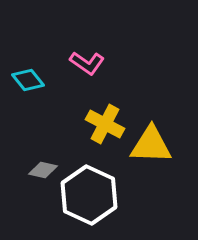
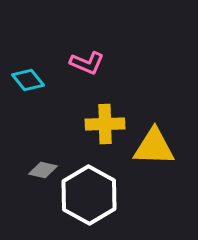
pink L-shape: rotated 12 degrees counterclockwise
yellow cross: rotated 30 degrees counterclockwise
yellow triangle: moved 3 px right, 2 px down
white hexagon: rotated 4 degrees clockwise
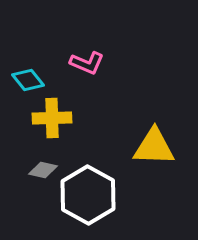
yellow cross: moved 53 px left, 6 px up
white hexagon: moved 1 px left
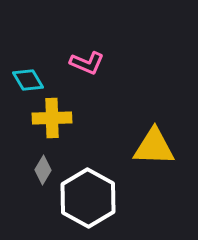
cyan diamond: rotated 8 degrees clockwise
gray diamond: rotated 72 degrees counterclockwise
white hexagon: moved 3 px down
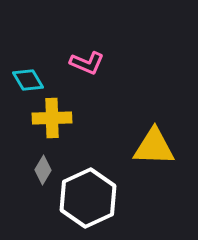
white hexagon: rotated 6 degrees clockwise
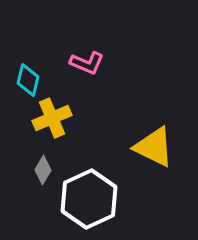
cyan diamond: rotated 44 degrees clockwise
yellow cross: rotated 21 degrees counterclockwise
yellow triangle: rotated 24 degrees clockwise
white hexagon: moved 1 px right, 1 px down
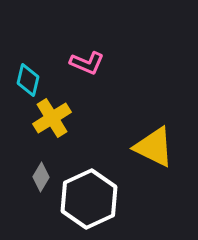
yellow cross: rotated 9 degrees counterclockwise
gray diamond: moved 2 px left, 7 px down
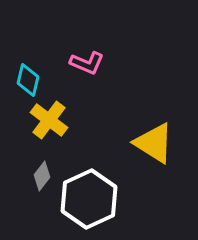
yellow cross: moved 3 px left, 2 px down; rotated 21 degrees counterclockwise
yellow triangle: moved 4 px up; rotated 6 degrees clockwise
gray diamond: moved 1 px right, 1 px up; rotated 8 degrees clockwise
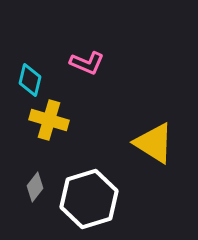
cyan diamond: moved 2 px right
yellow cross: rotated 21 degrees counterclockwise
gray diamond: moved 7 px left, 11 px down
white hexagon: rotated 8 degrees clockwise
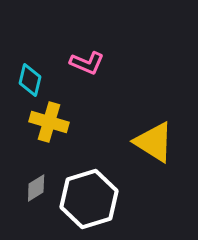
yellow cross: moved 2 px down
yellow triangle: moved 1 px up
gray diamond: moved 1 px right, 1 px down; rotated 20 degrees clockwise
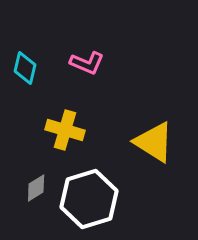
cyan diamond: moved 5 px left, 12 px up
yellow cross: moved 16 px right, 8 px down
